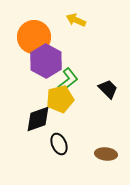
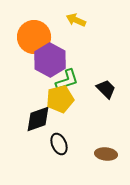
purple hexagon: moved 4 px right, 1 px up
green L-shape: moved 1 px left; rotated 20 degrees clockwise
black trapezoid: moved 2 px left
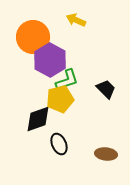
orange circle: moved 1 px left
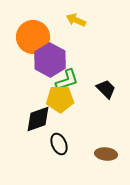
yellow pentagon: rotated 12 degrees clockwise
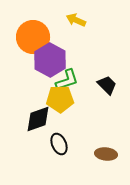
black trapezoid: moved 1 px right, 4 px up
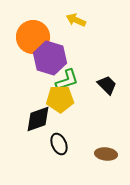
purple hexagon: moved 2 px up; rotated 12 degrees counterclockwise
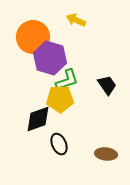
black trapezoid: rotated 10 degrees clockwise
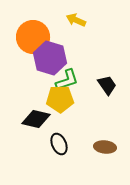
black diamond: moved 2 px left; rotated 32 degrees clockwise
brown ellipse: moved 1 px left, 7 px up
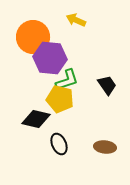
purple hexagon: rotated 12 degrees counterclockwise
yellow pentagon: rotated 16 degrees clockwise
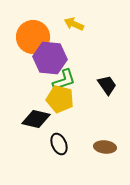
yellow arrow: moved 2 px left, 4 px down
green L-shape: moved 3 px left
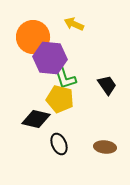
green L-shape: moved 1 px right, 2 px up; rotated 90 degrees clockwise
